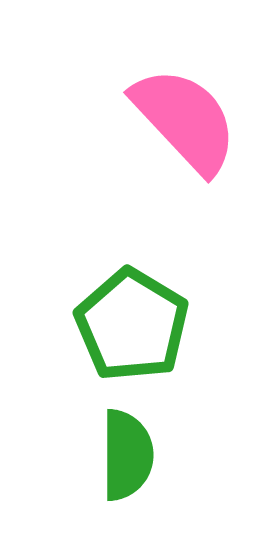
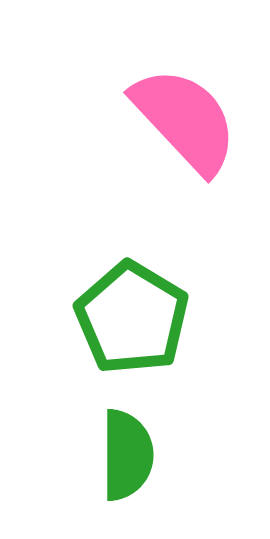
green pentagon: moved 7 px up
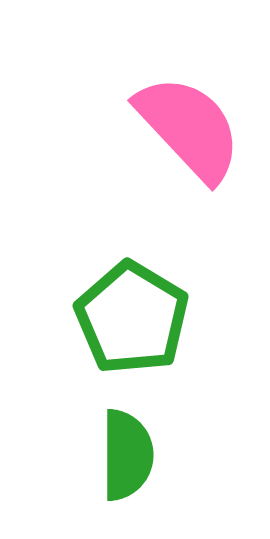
pink semicircle: moved 4 px right, 8 px down
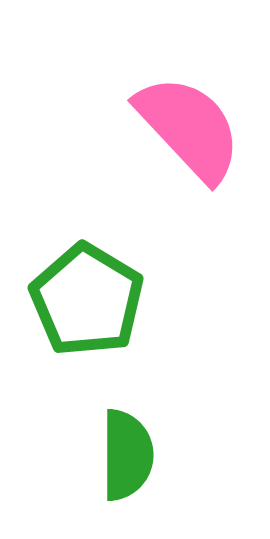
green pentagon: moved 45 px left, 18 px up
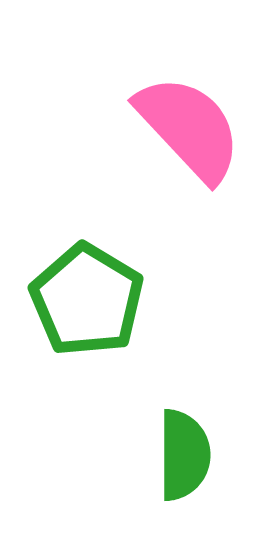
green semicircle: moved 57 px right
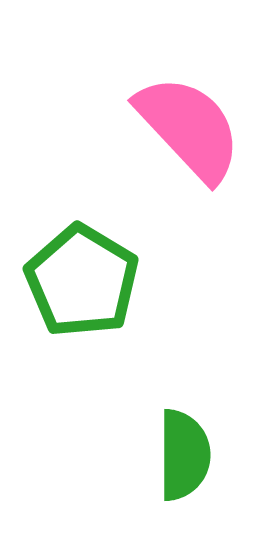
green pentagon: moved 5 px left, 19 px up
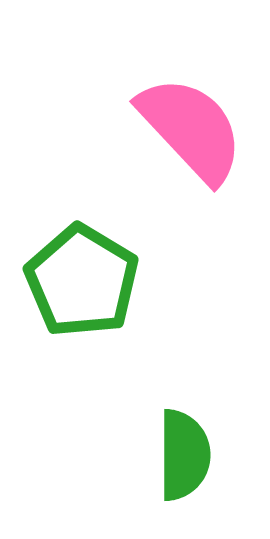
pink semicircle: moved 2 px right, 1 px down
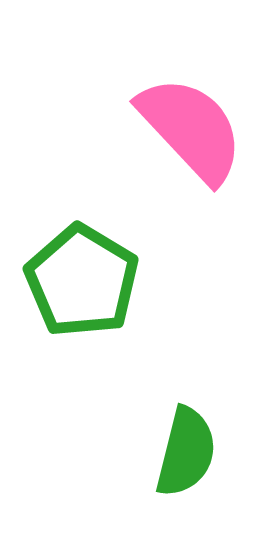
green semicircle: moved 2 px right, 3 px up; rotated 14 degrees clockwise
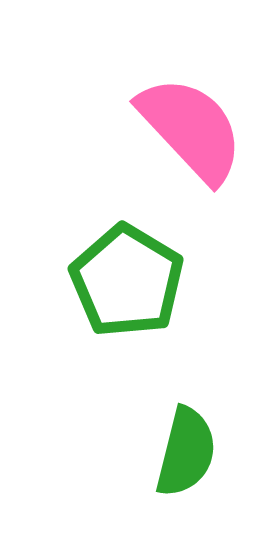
green pentagon: moved 45 px right
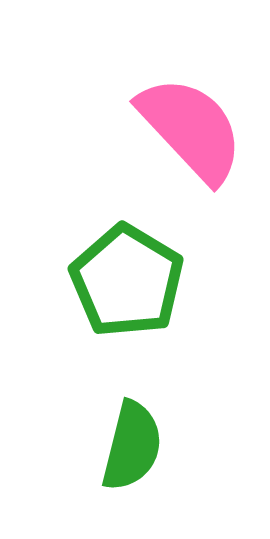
green semicircle: moved 54 px left, 6 px up
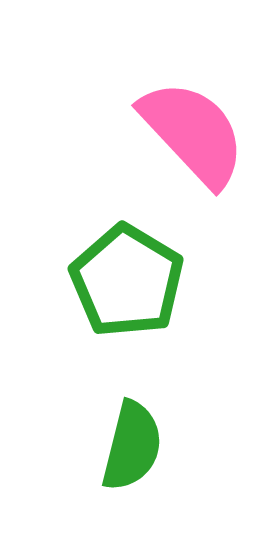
pink semicircle: moved 2 px right, 4 px down
